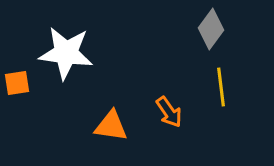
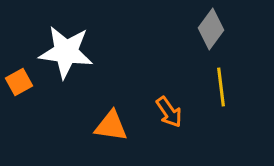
white star: moved 1 px up
orange square: moved 2 px right, 1 px up; rotated 20 degrees counterclockwise
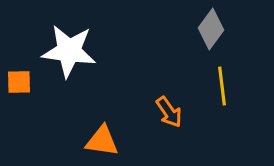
white star: moved 3 px right, 1 px up
orange square: rotated 28 degrees clockwise
yellow line: moved 1 px right, 1 px up
orange triangle: moved 9 px left, 15 px down
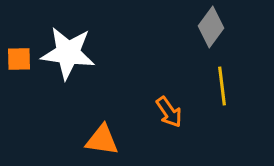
gray diamond: moved 2 px up
white star: moved 1 px left, 2 px down
orange square: moved 23 px up
orange triangle: moved 1 px up
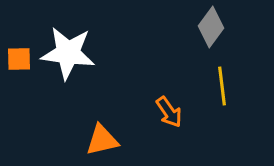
orange triangle: rotated 21 degrees counterclockwise
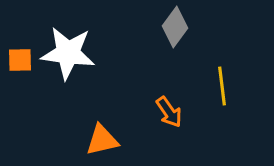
gray diamond: moved 36 px left
orange square: moved 1 px right, 1 px down
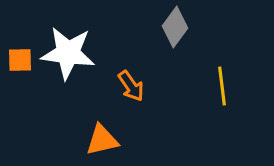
orange arrow: moved 38 px left, 26 px up
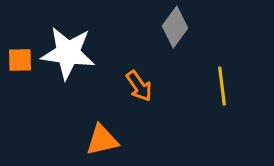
orange arrow: moved 8 px right
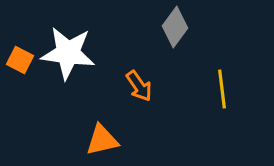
orange square: rotated 28 degrees clockwise
yellow line: moved 3 px down
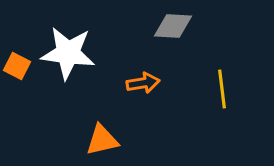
gray diamond: moved 2 px left, 1 px up; rotated 57 degrees clockwise
orange square: moved 3 px left, 6 px down
orange arrow: moved 4 px right, 3 px up; rotated 64 degrees counterclockwise
